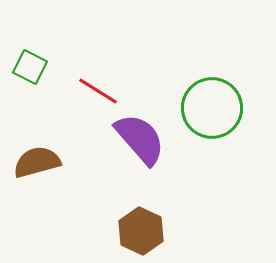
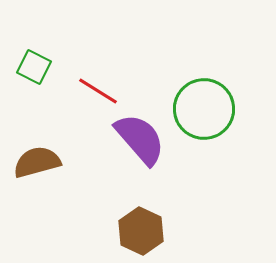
green square: moved 4 px right
green circle: moved 8 px left, 1 px down
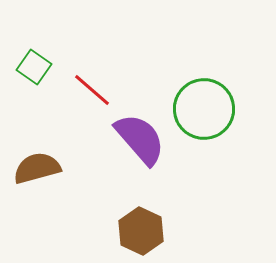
green square: rotated 8 degrees clockwise
red line: moved 6 px left, 1 px up; rotated 9 degrees clockwise
brown semicircle: moved 6 px down
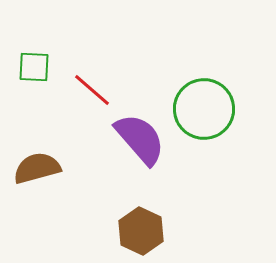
green square: rotated 32 degrees counterclockwise
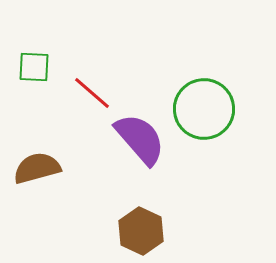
red line: moved 3 px down
